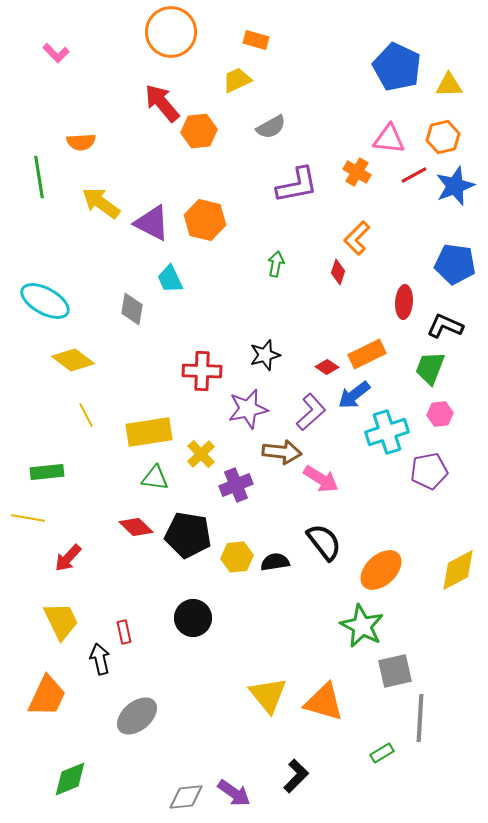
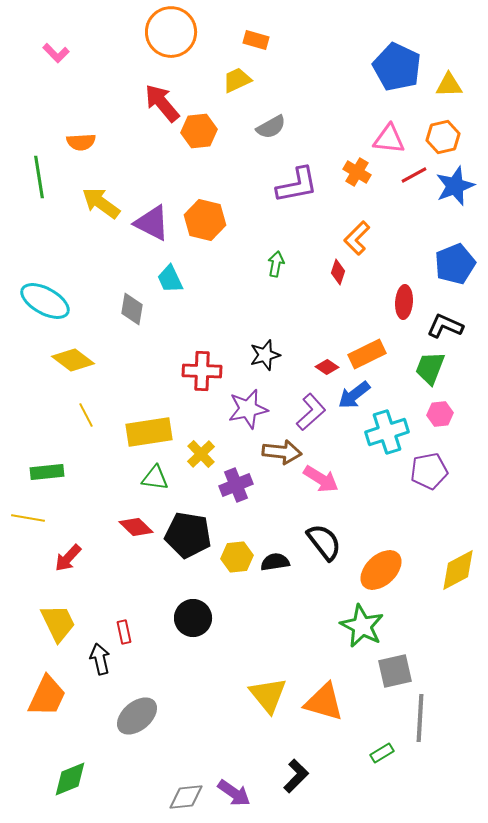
blue pentagon at (455, 264): rotated 30 degrees counterclockwise
yellow trapezoid at (61, 621): moved 3 px left, 2 px down
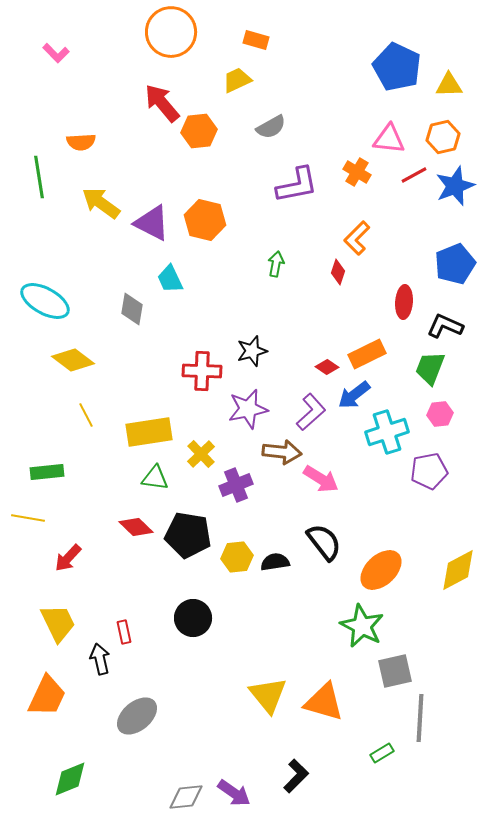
black star at (265, 355): moved 13 px left, 4 px up
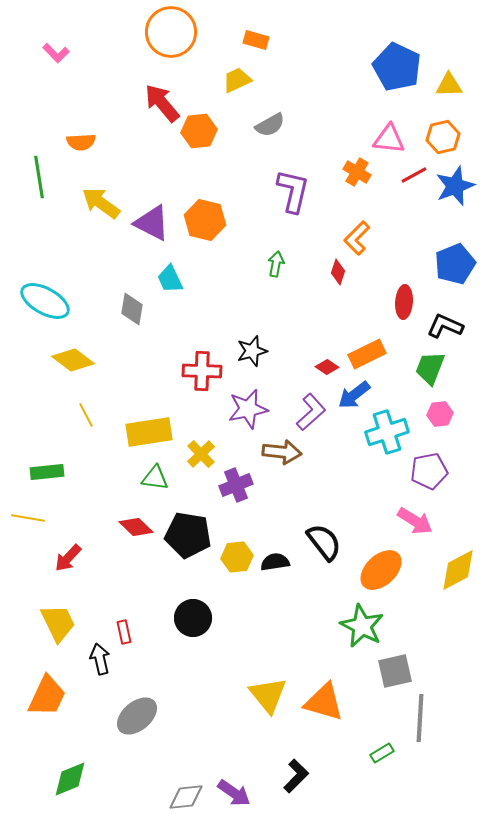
gray semicircle at (271, 127): moved 1 px left, 2 px up
purple L-shape at (297, 185): moved 4 px left, 6 px down; rotated 66 degrees counterclockwise
pink arrow at (321, 479): moved 94 px right, 42 px down
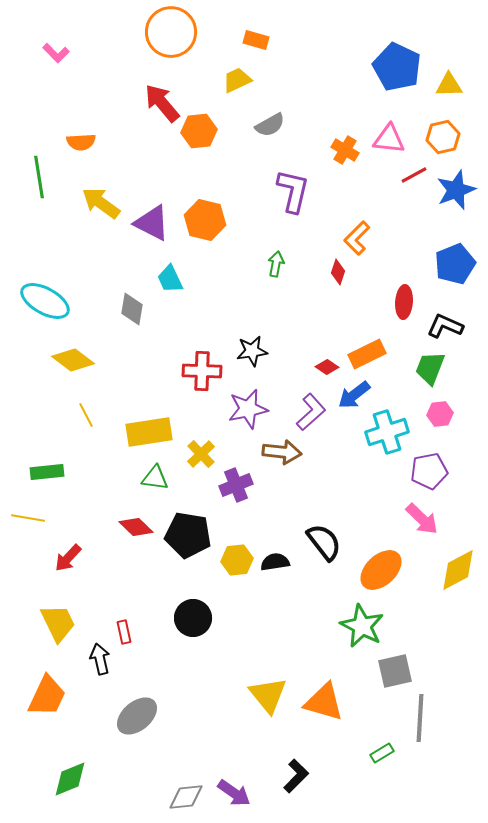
orange cross at (357, 172): moved 12 px left, 22 px up
blue star at (455, 186): moved 1 px right, 4 px down
black star at (252, 351): rotated 8 degrees clockwise
pink arrow at (415, 521): moved 7 px right, 2 px up; rotated 12 degrees clockwise
yellow hexagon at (237, 557): moved 3 px down
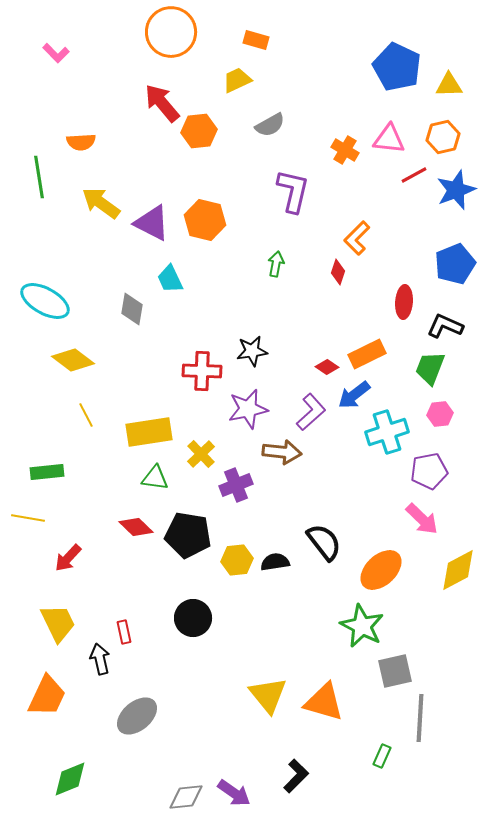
green rectangle at (382, 753): moved 3 px down; rotated 35 degrees counterclockwise
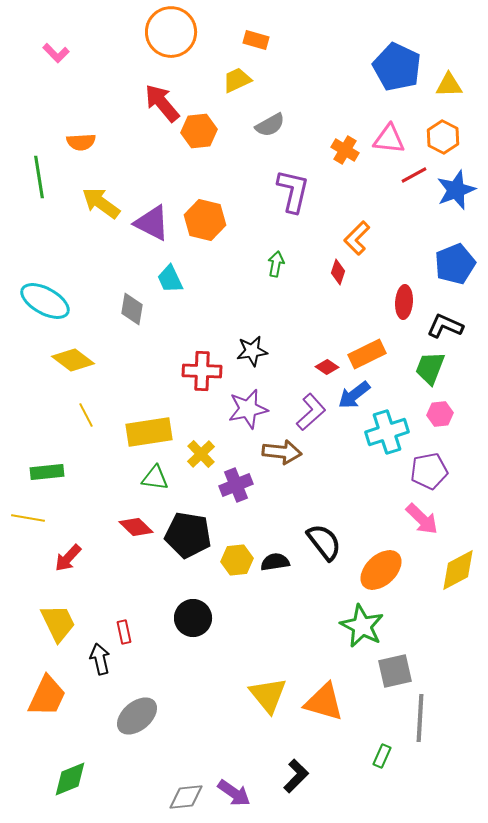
orange hexagon at (443, 137): rotated 20 degrees counterclockwise
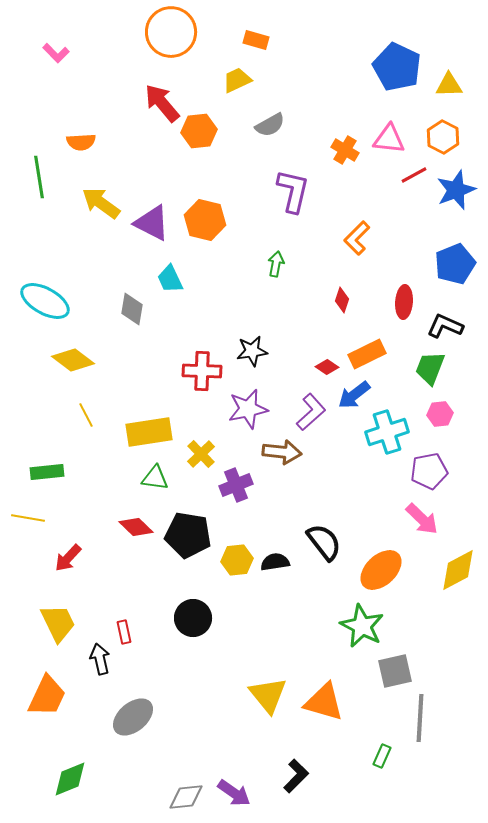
red diamond at (338, 272): moved 4 px right, 28 px down
gray ellipse at (137, 716): moved 4 px left, 1 px down
